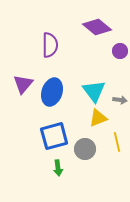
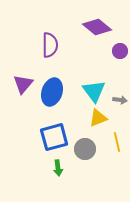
blue square: moved 1 px down
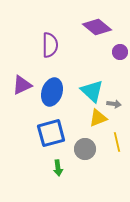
purple circle: moved 1 px down
purple triangle: moved 1 px left, 1 px down; rotated 25 degrees clockwise
cyan triangle: moved 2 px left; rotated 10 degrees counterclockwise
gray arrow: moved 6 px left, 4 px down
blue square: moved 3 px left, 4 px up
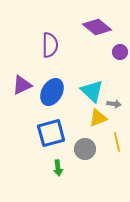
blue ellipse: rotated 12 degrees clockwise
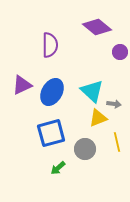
green arrow: rotated 56 degrees clockwise
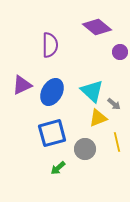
gray arrow: rotated 32 degrees clockwise
blue square: moved 1 px right
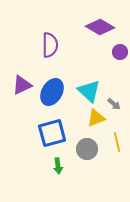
purple diamond: moved 3 px right; rotated 8 degrees counterclockwise
cyan triangle: moved 3 px left
yellow triangle: moved 2 px left
gray circle: moved 2 px right
green arrow: moved 2 px up; rotated 56 degrees counterclockwise
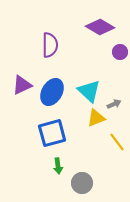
gray arrow: rotated 64 degrees counterclockwise
yellow line: rotated 24 degrees counterclockwise
gray circle: moved 5 px left, 34 px down
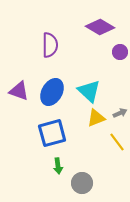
purple triangle: moved 3 px left, 6 px down; rotated 45 degrees clockwise
gray arrow: moved 6 px right, 9 px down
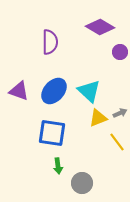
purple semicircle: moved 3 px up
blue ellipse: moved 2 px right, 1 px up; rotated 12 degrees clockwise
yellow triangle: moved 2 px right
blue square: rotated 24 degrees clockwise
